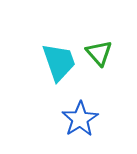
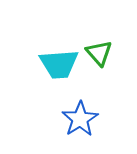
cyan trapezoid: moved 2 px down; rotated 105 degrees clockwise
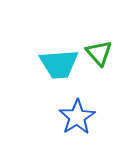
blue star: moved 3 px left, 2 px up
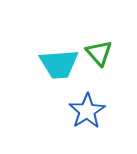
blue star: moved 10 px right, 6 px up
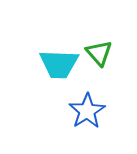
cyan trapezoid: rotated 6 degrees clockwise
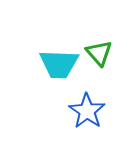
blue star: rotated 6 degrees counterclockwise
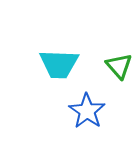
green triangle: moved 20 px right, 13 px down
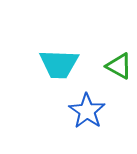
green triangle: rotated 20 degrees counterclockwise
